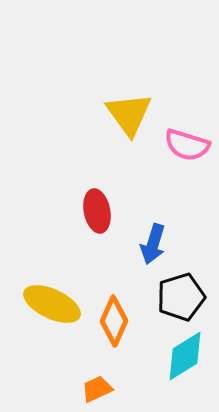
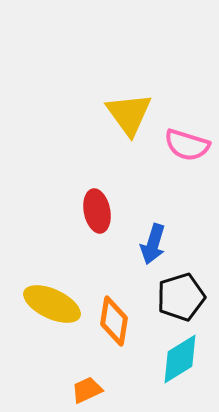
orange diamond: rotated 15 degrees counterclockwise
cyan diamond: moved 5 px left, 3 px down
orange trapezoid: moved 10 px left, 1 px down
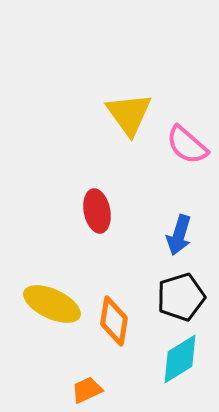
pink semicircle: rotated 24 degrees clockwise
blue arrow: moved 26 px right, 9 px up
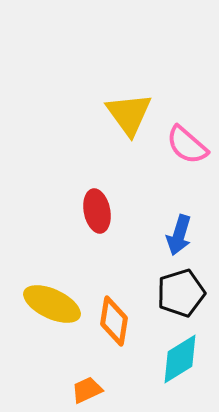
black pentagon: moved 4 px up
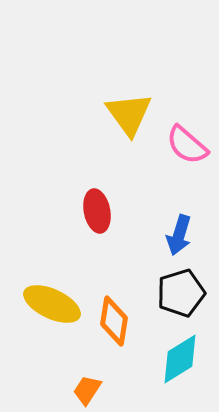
orange trapezoid: rotated 32 degrees counterclockwise
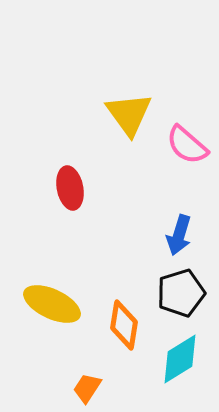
red ellipse: moved 27 px left, 23 px up
orange diamond: moved 10 px right, 4 px down
orange trapezoid: moved 2 px up
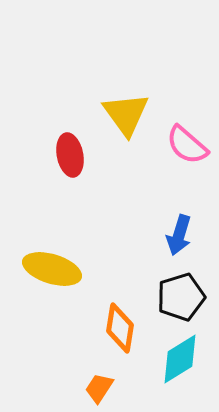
yellow triangle: moved 3 px left
red ellipse: moved 33 px up
black pentagon: moved 4 px down
yellow ellipse: moved 35 px up; rotated 8 degrees counterclockwise
orange diamond: moved 4 px left, 3 px down
orange trapezoid: moved 12 px right
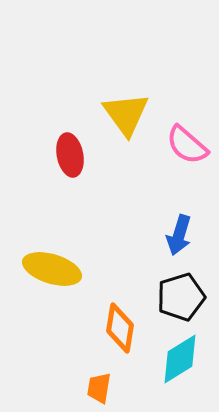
orange trapezoid: rotated 24 degrees counterclockwise
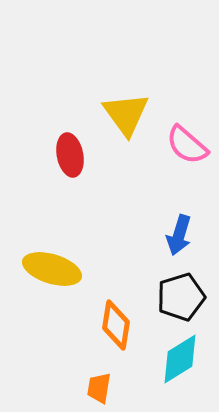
orange diamond: moved 4 px left, 3 px up
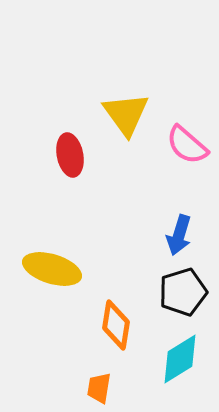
black pentagon: moved 2 px right, 5 px up
